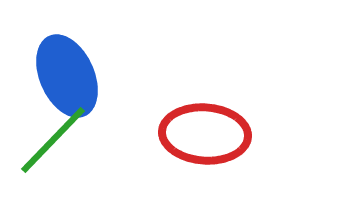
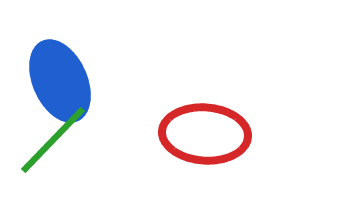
blue ellipse: moved 7 px left, 5 px down
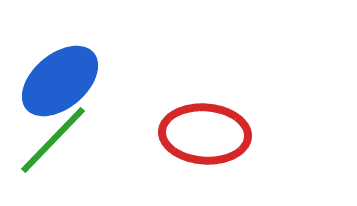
blue ellipse: rotated 74 degrees clockwise
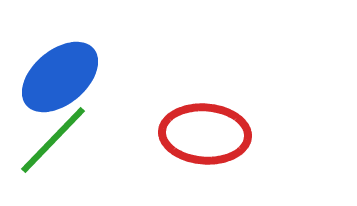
blue ellipse: moved 4 px up
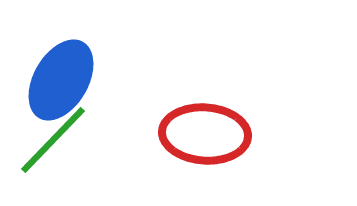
blue ellipse: moved 1 px right, 3 px down; rotated 20 degrees counterclockwise
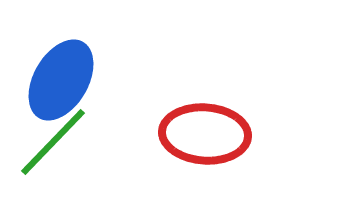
green line: moved 2 px down
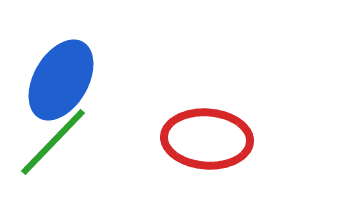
red ellipse: moved 2 px right, 5 px down
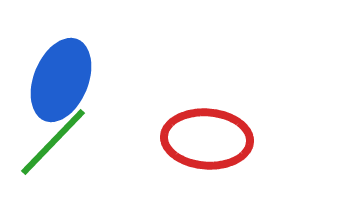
blue ellipse: rotated 8 degrees counterclockwise
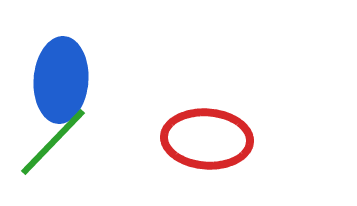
blue ellipse: rotated 18 degrees counterclockwise
